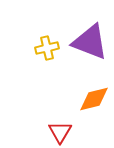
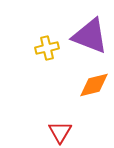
purple triangle: moved 6 px up
orange diamond: moved 14 px up
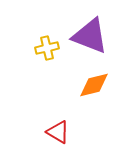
red triangle: moved 2 px left; rotated 30 degrees counterclockwise
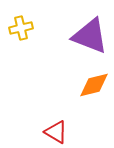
yellow cross: moved 26 px left, 20 px up
red triangle: moved 2 px left
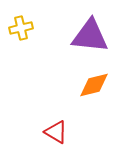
purple triangle: rotated 15 degrees counterclockwise
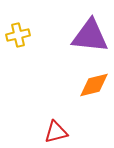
yellow cross: moved 3 px left, 7 px down
red triangle: rotated 45 degrees counterclockwise
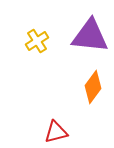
yellow cross: moved 19 px right, 6 px down; rotated 20 degrees counterclockwise
orange diamond: moved 1 px left, 2 px down; rotated 40 degrees counterclockwise
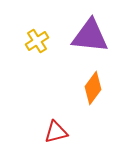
orange diamond: moved 1 px down
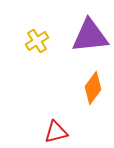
purple triangle: rotated 12 degrees counterclockwise
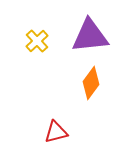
yellow cross: rotated 10 degrees counterclockwise
orange diamond: moved 2 px left, 5 px up
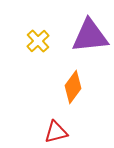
yellow cross: moved 1 px right
orange diamond: moved 18 px left, 4 px down
